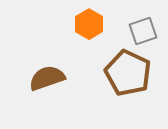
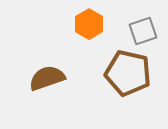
brown pentagon: rotated 12 degrees counterclockwise
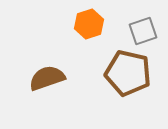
orange hexagon: rotated 12 degrees clockwise
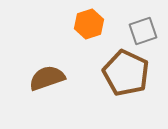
brown pentagon: moved 2 px left; rotated 12 degrees clockwise
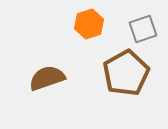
gray square: moved 2 px up
brown pentagon: rotated 18 degrees clockwise
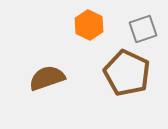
orange hexagon: moved 1 px down; rotated 16 degrees counterclockwise
brown pentagon: moved 1 px right; rotated 18 degrees counterclockwise
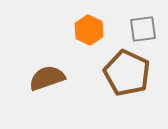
orange hexagon: moved 5 px down
gray square: rotated 12 degrees clockwise
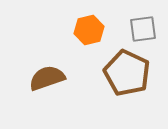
orange hexagon: rotated 20 degrees clockwise
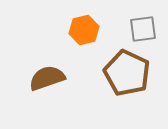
orange hexagon: moved 5 px left
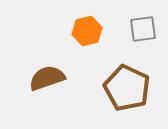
orange hexagon: moved 3 px right, 1 px down
brown pentagon: moved 15 px down
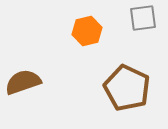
gray square: moved 11 px up
brown semicircle: moved 24 px left, 4 px down
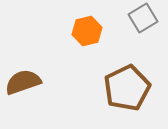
gray square: rotated 24 degrees counterclockwise
brown pentagon: rotated 21 degrees clockwise
